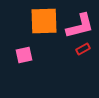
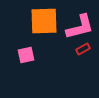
pink L-shape: moved 1 px down
pink square: moved 2 px right
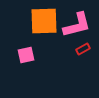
pink L-shape: moved 3 px left, 2 px up
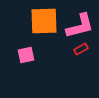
pink L-shape: moved 3 px right, 1 px down
red rectangle: moved 2 px left
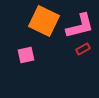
orange square: rotated 28 degrees clockwise
red rectangle: moved 2 px right
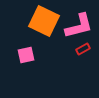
pink L-shape: moved 1 px left
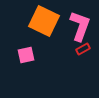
pink L-shape: moved 1 px right; rotated 56 degrees counterclockwise
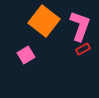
orange square: rotated 12 degrees clockwise
pink square: rotated 18 degrees counterclockwise
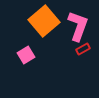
orange square: rotated 12 degrees clockwise
pink L-shape: moved 2 px left
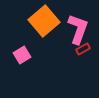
pink L-shape: moved 3 px down
pink square: moved 4 px left
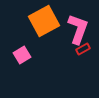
orange square: rotated 12 degrees clockwise
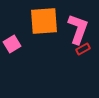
orange square: rotated 24 degrees clockwise
pink square: moved 10 px left, 11 px up
